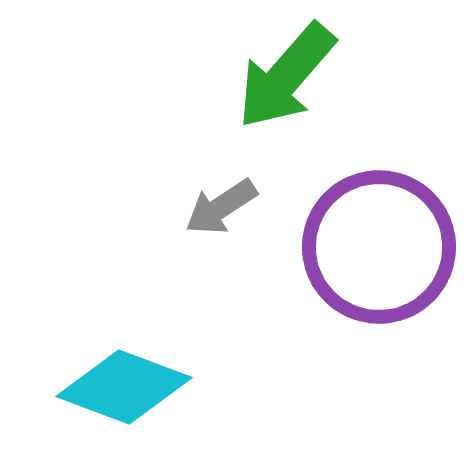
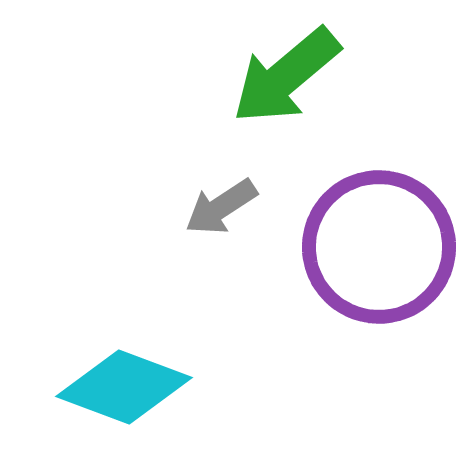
green arrow: rotated 9 degrees clockwise
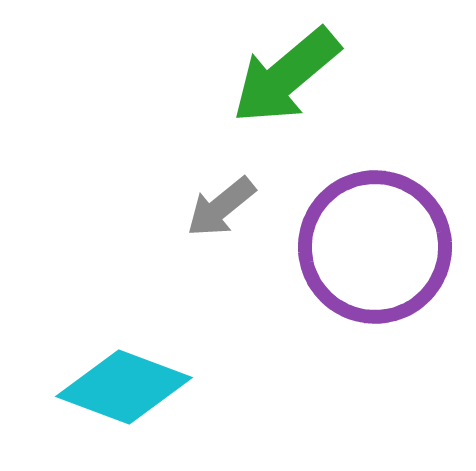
gray arrow: rotated 6 degrees counterclockwise
purple circle: moved 4 px left
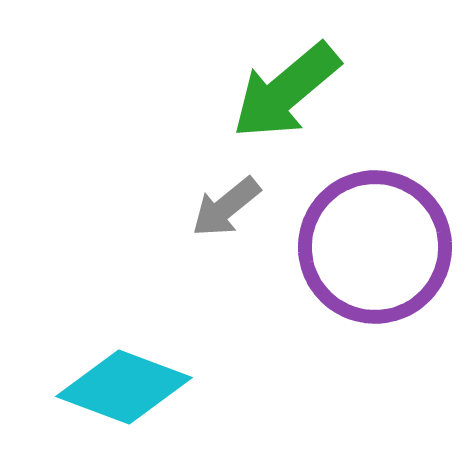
green arrow: moved 15 px down
gray arrow: moved 5 px right
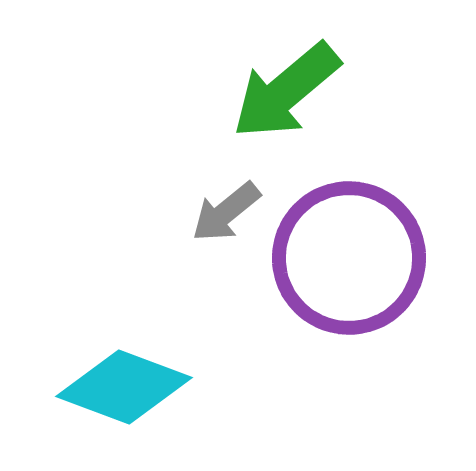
gray arrow: moved 5 px down
purple circle: moved 26 px left, 11 px down
